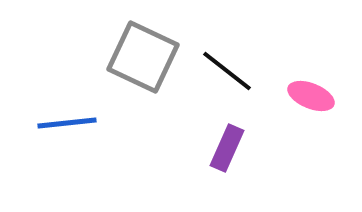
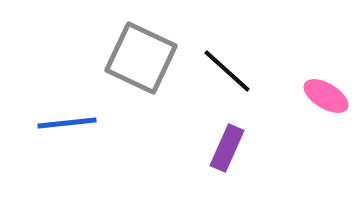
gray square: moved 2 px left, 1 px down
black line: rotated 4 degrees clockwise
pink ellipse: moved 15 px right; rotated 9 degrees clockwise
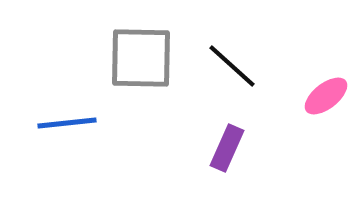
gray square: rotated 24 degrees counterclockwise
black line: moved 5 px right, 5 px up
pink ellipse: rotated 69 degrees counterclockwise
